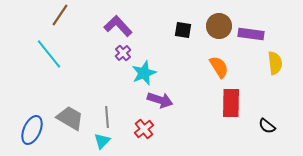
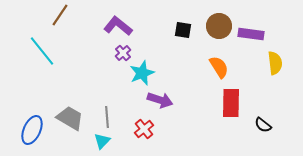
purple L-shape: rotated 8 degrees counterclockwise
cyan line: moved 7 px left, 3 px up
cyan star: moved 2 px left
black semicircle: moved 4 px left, 1 px up
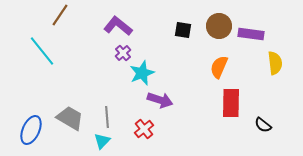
orange semicircle: rotated 125 degrees counterclockwise
blue ellipse: moved 1 px left
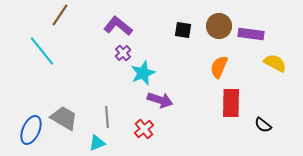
yellow semicircle: rotated 55 degrees counterclockwise
cyan star: moved 1 px right
gray trapezoid: moved 6 px left
cyan triangle: moved 5 px left, 2 px down; rotated 24 degrees clockwise
